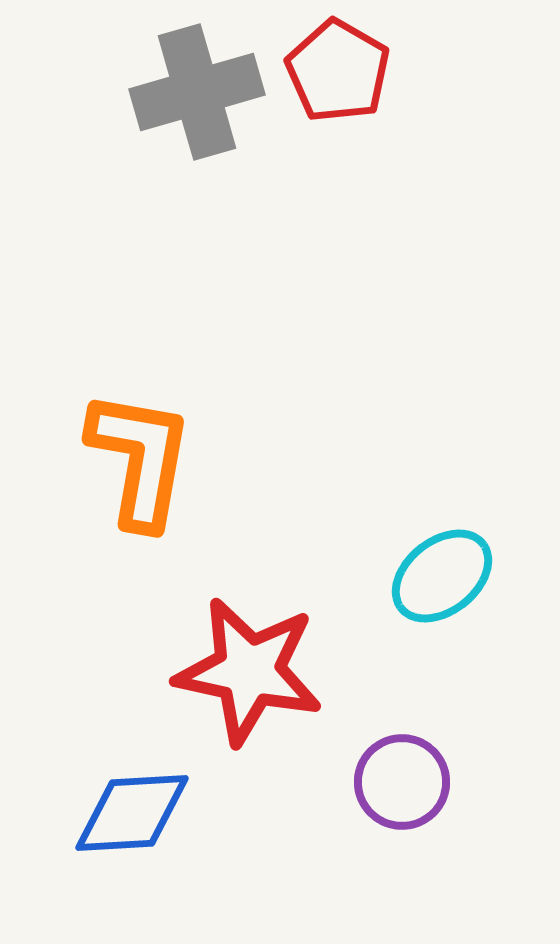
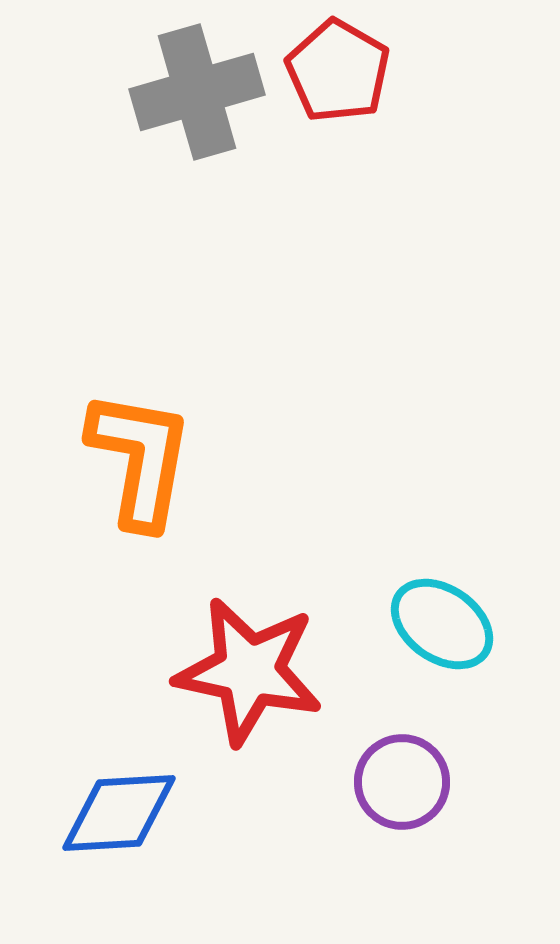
cyan ellipse: moved 48 px down; rotated 74 degrees clockwise
blue diamond: moved 13 px left
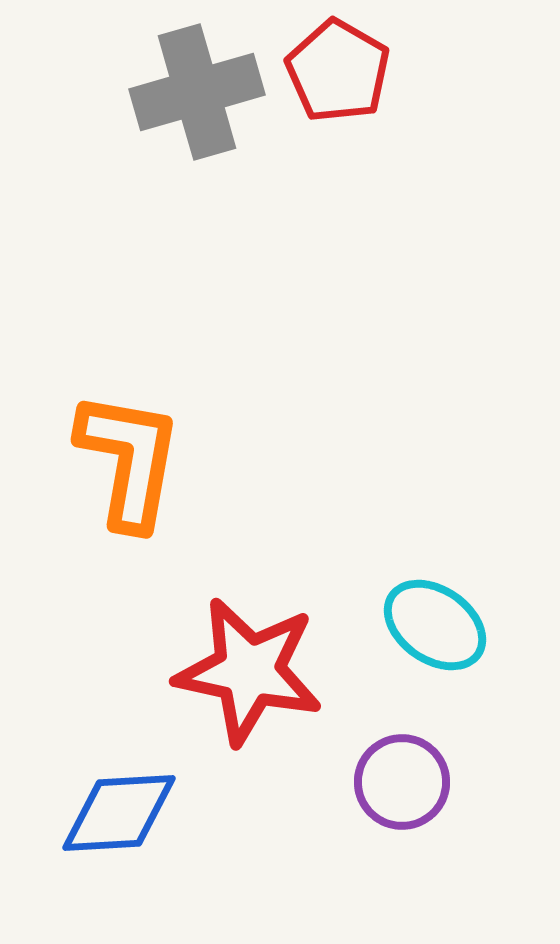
orange L-shape: moved 11 px left, 1 px down
cyan ellipse: moved 7 px left, 1 px down
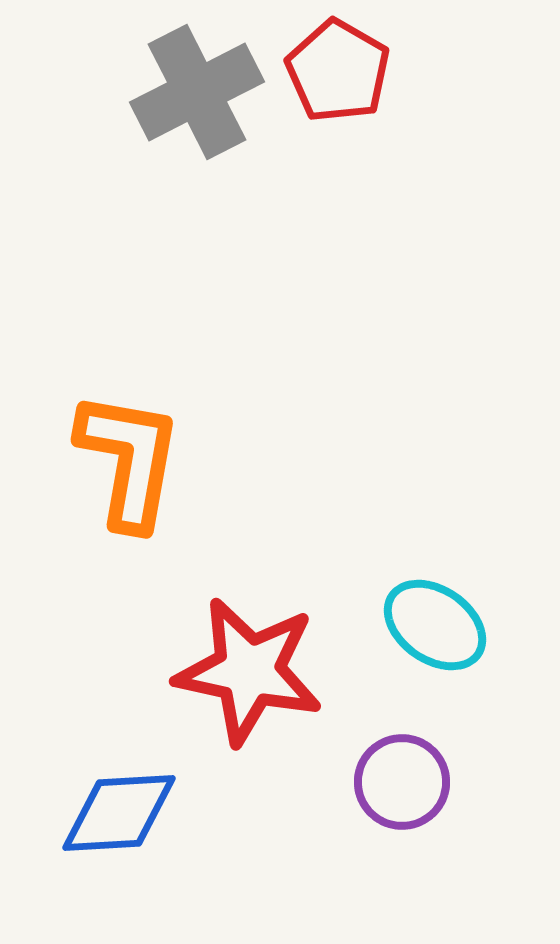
gray cross: rotated 11 degrees counterclockwise
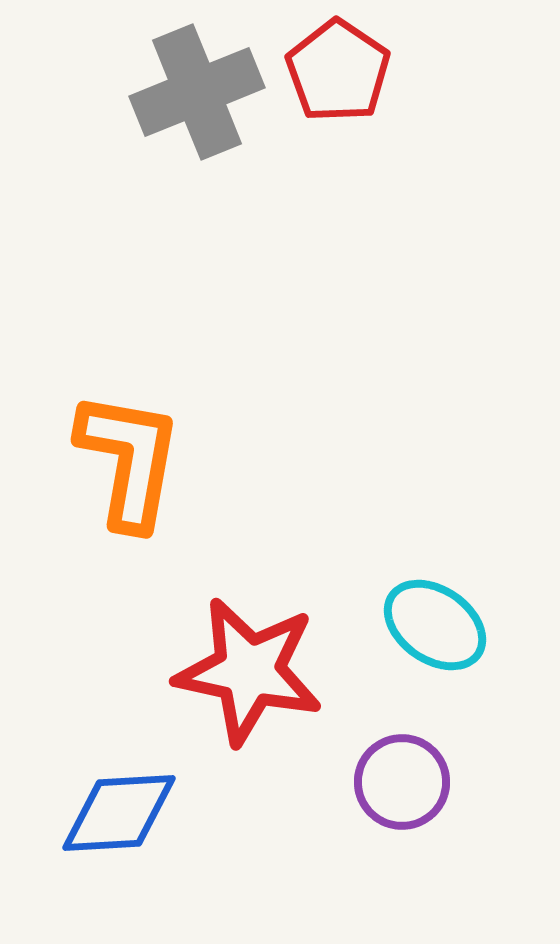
red pentagon: rotated 4 degrees clockwise
gray cross: rotated 5 degrees clockwise
